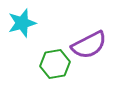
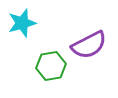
green hexagon: moved 4 px left, 2 px down
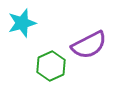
green hexagon: rotated 16 degrees counterclockwise
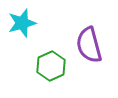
purple semicircle: rotated 102 degrees clockwise
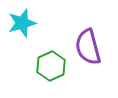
purple semicircle: moved 1 px left, 2 px down
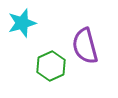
purple semicircle: moved 3 px left, 1 px up
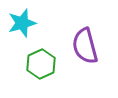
green hexagon: moved 10 px left, 2 px up
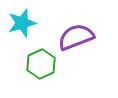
purple semicircle: moved 9 px left, 9 px up; rotated 84 degrees clockwise
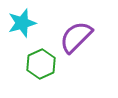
purple semicircle: rotated 24 degrees counterclockwise
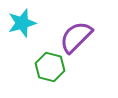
green hexagon: moved 9 px right, 3 px down; rotated 20 degrees counterclockwise
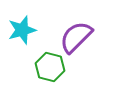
cyan star: moved 7 px down
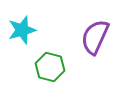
purple semicircle: moved 19 px right; rotated 21 degrees counterclockwise
